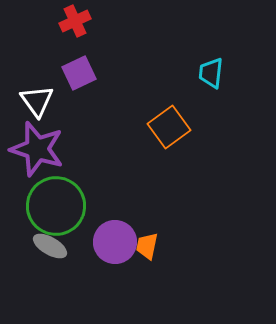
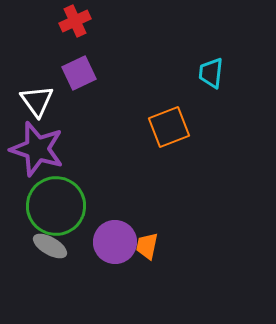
orange square: rotated 15 degrees clockwise
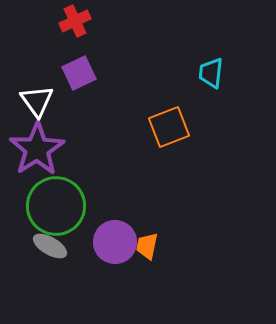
purple star: rotated 22 degrees clockwise
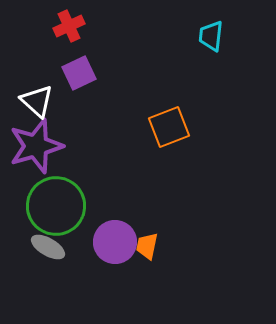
red cross: moved 6 px left, 5 px down
cyan trapezoid: moved 37 px up
white triangle: rotated 12 degrees counterclockwise
purple star: moved 1 px left, 3 px up; rotated 16 degrees clockwise
gray ellipse: moved 2 px left, 1 px down
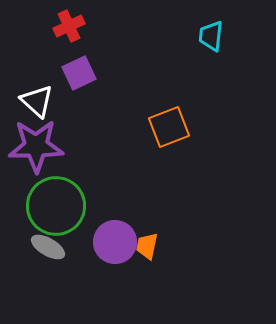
purple star: rotated 16 degrees clockwise
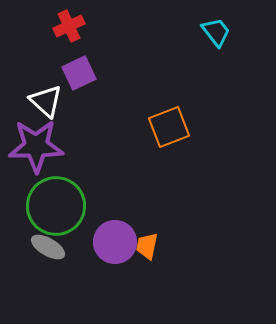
cyan trapezoid: moved 5 px right, 4 px up; rotated 136 degrees clockwise
white triangle: moved 9 px right
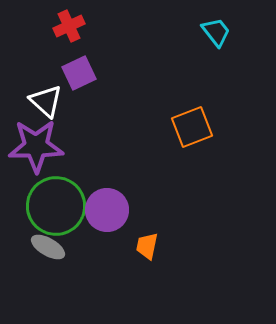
orange square: moved 23 px right
purple circle: moved 8 px left, 32 px up
